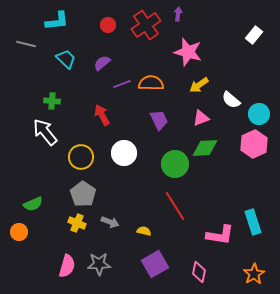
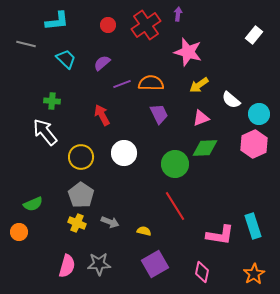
purple trapezoid: moved 6 px up
gray pentagon: moved 2 px left, 1 px down
cyan rectangle: moved 4 px down
pink diamond: moved 3 px right
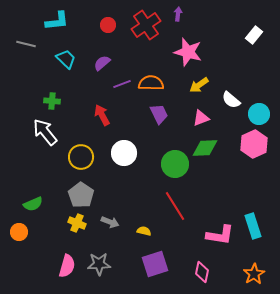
purple square: rotated 12 degrees clockwise
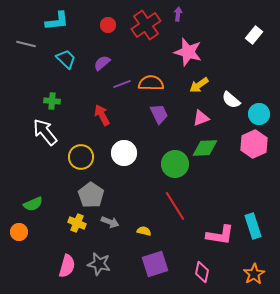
gray pentagon: moved 10 px right
gray star: rotated 15 degrees clockwise
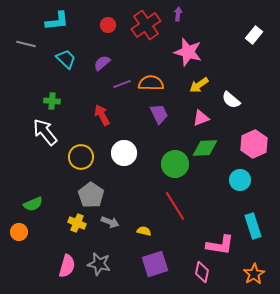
cyan circle: moved 19 px left, 66 px down
pink L-shape: moved 10 px down
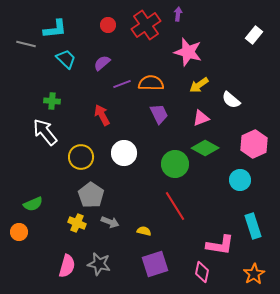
cyan L-shape: moved 2 px left, 8 px down
green diamond: rotated 32 degrees clockwise
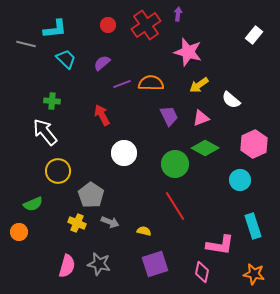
purple trapezoid: moved 10 px right, 2 px down
yellow circle: moved 23 px left, 14 px down
orange star: rotated 30 degrees counterclockwise
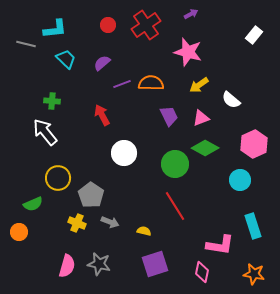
purple arrow: moved 13 px right; rotated 56 degrees clockwise
yellow circle: moved 7 px down
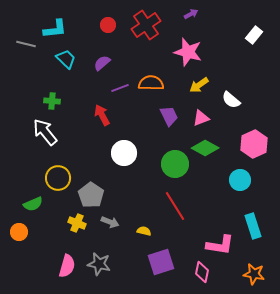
purple line: moved 2 px left, 4 px down
purple square: moved 6 px right, 2 px up
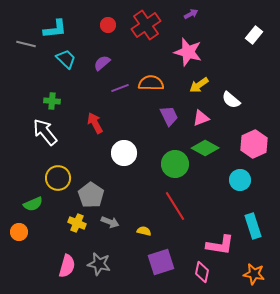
red arrow: moved 7 px left, 8 px down
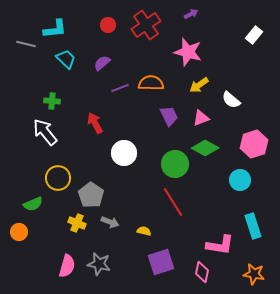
pink hexagon: rotated 8 degrees clockwise
red line: moved 2 px left, 4 px up
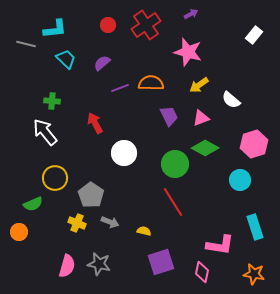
yellow circle: moved 3 px left
cyan rectangle: moved 2 px right, 1 px down
